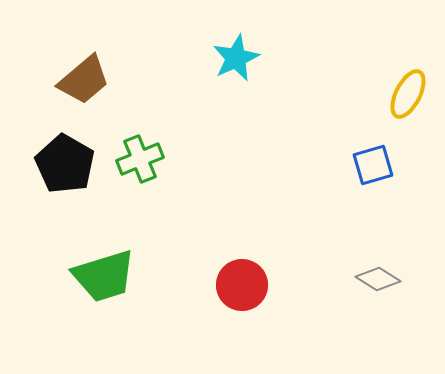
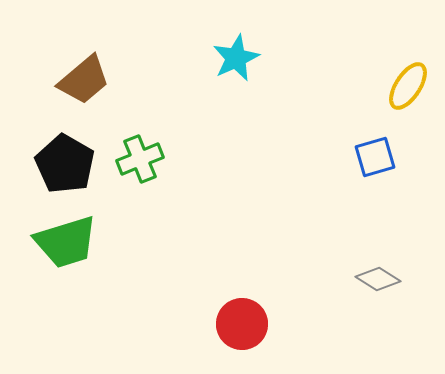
yellow ellipse: moved 8 px up; rotated 6 degrees clockwise
blue square: moved 2 px right, 8 px up
green trapezoid: moved 38 px left, 34 px up
red circle: moved 39 px down
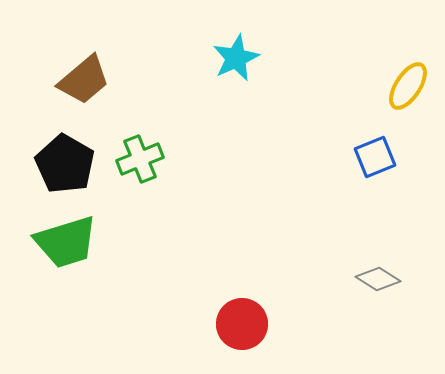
blue square: rotated 6 degrees counterclockwise
